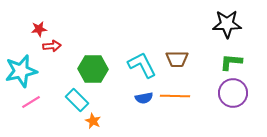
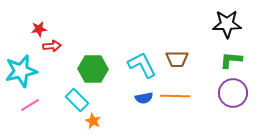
green L-shape: moved 2 px up
pink line: moved 1 px left, 3 px down
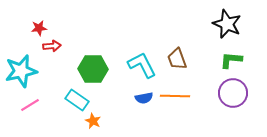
black star: rotated 24 degrees clockwise
red star: moved 1 px up
brown trapezoid: rotated 70 degrees clockwise
cyan rectangle: rotated 10 degrees counterclockwise
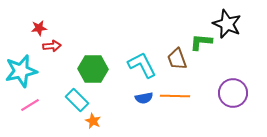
green L-shape: moved 30 px left, 18 px up
cyan rectangle: rotated 10 degrees clockwise
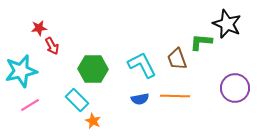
red arrow: rotated 66 degrees clockwise
purple circle: moved 2 px right, 5 px up
blue semicircle: moved 4 px left, 1 px down
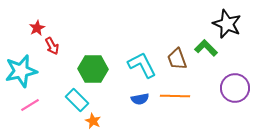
red star: moved 2 px left; rotated 21 degrees counterclockwise
green L-shape: moved 5 px right, 6 px down; rotated 40 degrees clockwise
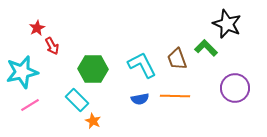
cyan star: moved 1 px right, 1 px down
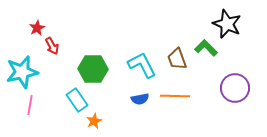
cyan rectangle: rotated 10 degrees clockwise
pink line: rotated 48 degrees counterclockwise
orange star: moved 1 px right; rotated 21 degrees clockwise
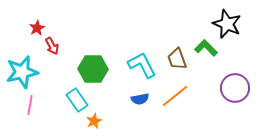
orange line: rotated 40 degrees counterclockwise
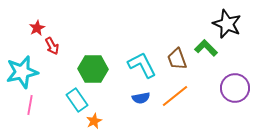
blue semicircle: moved 1 px right, 1 px up
